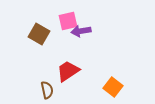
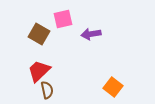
pink square: moved 5 px left, 2 px up
purple arrow: moved 10 px right, 3 px down
red trapezoid: moved 29 px left; rotated 10 degrees counterclockwise
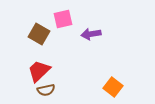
brown semicircle: moved 1 px left; rotated 90 degrees clockwise
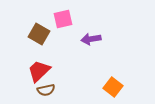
purple arrow: moved 5 px down
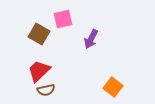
purple arrow: rotated 54 degrees counterclockwise
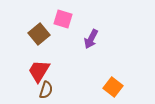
pink square: rotated 30 degrees clockwise
brown square: rotated 20 degrees clockwise
red trapezoid: rotated 15 degrees counterclockwise
brown semicircle: rotated 60 degrees counterclockwise
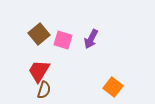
pink square: moved 21 px down
brown semicircle: moved 2 px left
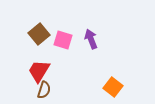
purple arrow: rotated 132 degrees clockwise
